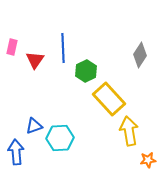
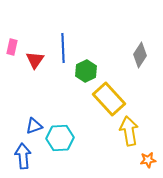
blue arrow: moved 7 px right, 4 px down
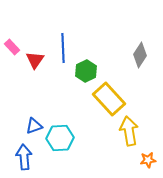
pink rectangle: rotated 56 degrees counterclockwise
blue arrow: moved 1 px right, 1 px down
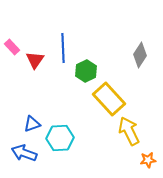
blue triangle: moved 2 px left, 2 px up
yellow arrow: rotated 16 degrees counterclockwise
blue arrow: moved 4 px up; rotated 65 degrees counterclockwise
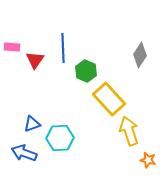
pink rectangle: rotated 42 degrees counterclockwise
green hexagon: rotated 10 degrees counterclockwise
yellow arrow: rotated 8 degrees clockwise
orange star: rotated 21 degrees clockwise
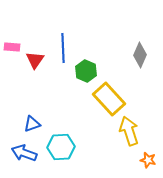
gray diamond: rotated 10 degrees counterclockwise
cyan hexagon: moved 1 px right, 9 px down
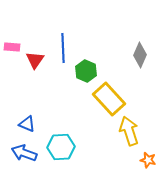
blue triangle: moved 5 px left; rotated 42 degrees clockwise
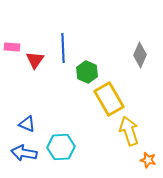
green hexagon: moved 1 px right, 1 px down
yellow rectangle: rotated 12 degrees clockwise
blue arrow: rotated 10 degrees counterclockwise
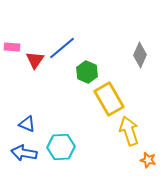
blue line: moved 1 px left; rotated 52 degrees clockwise
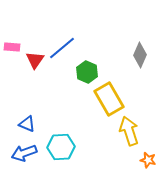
blue arrow: rotated 30 degrees counterclockwise
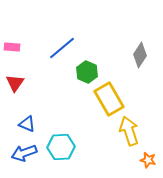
gray diamond: rotated 10 degrees clockwise
red triangle: moved 20 px left, 23 px down
